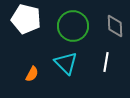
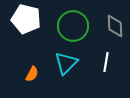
cyan triangle: rotated 30 degrees clockwise
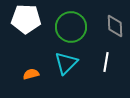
white pentagon: rotated 12 degrees counterclockwise
green circle: moved 2 px left, 1 px down
orange semicircle: moved 1 px left; rotated 133 degrees counterclockwise
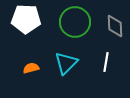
green circle: moved 4 px right, 5 px up
orange semicircle: moved 6 px up
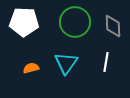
white pentagon: moved 2 px left, 3 px down
gray diamond: moved 2 px left
cyan triangle: rotated 10 degrees counterclockwise
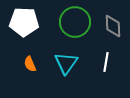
orange semicircle: moved 1 px left, 4 px up; rotated 98 degrees counterclockwise
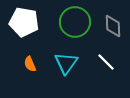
white pentagon: rotated 8 degrees clockwise
white line: rotated 54 degrees counterclockwise
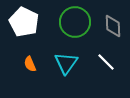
white pentagon: rotated 16 degrees clockwise
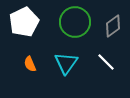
white pentagon: rotated 20 degrees clockwise
gray diamond: rotated 55 degrees clockwise
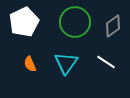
white line: rotated 12 degrees counterclockwise
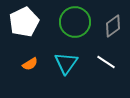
orange semicircle: rotated 98 degrees counterclockwise
